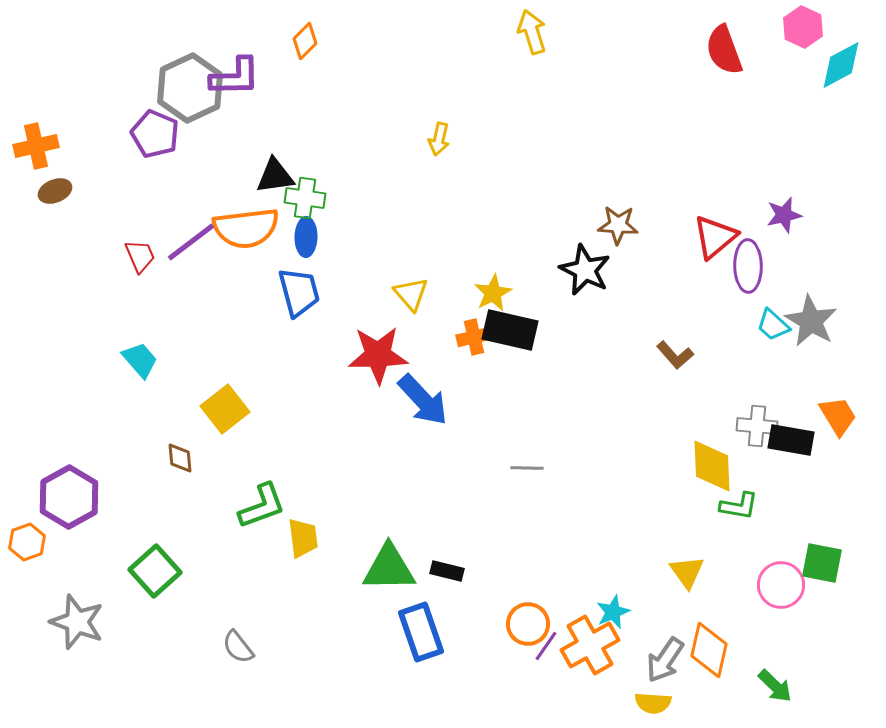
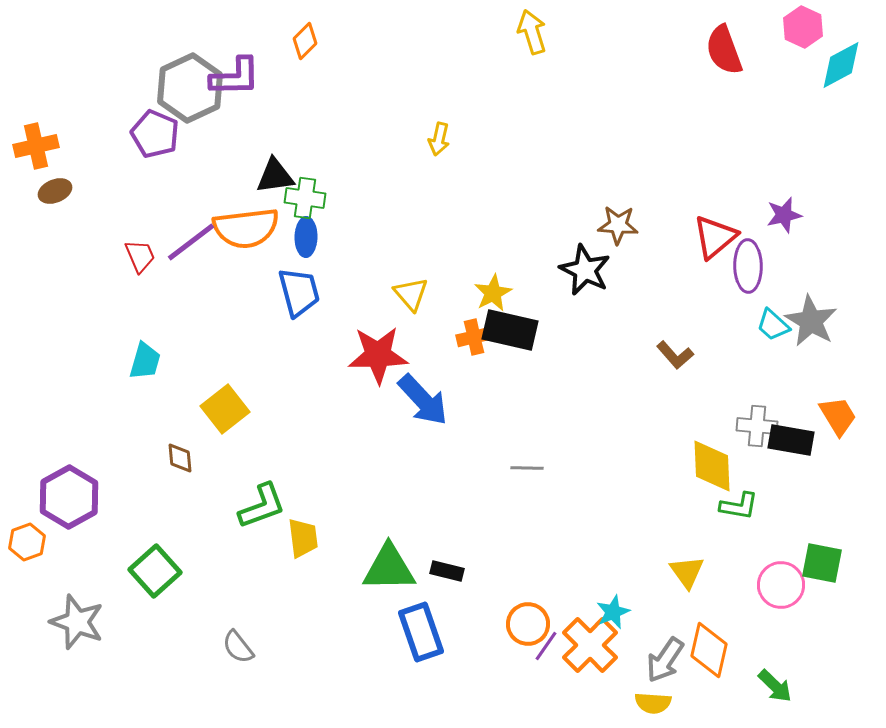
cyan trapezoid at (140, 360): moved 5 px right, 1 px down; rotated 57 degrees clockwise
orange cross at (590, 645): rotated 16 degrees counterclockwise
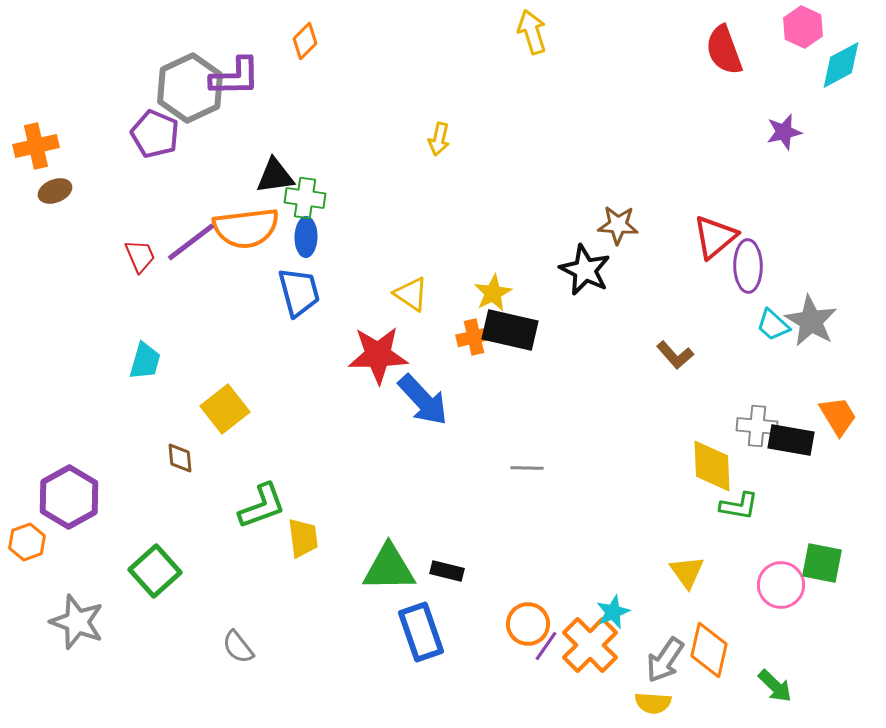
purple star at (784, 215): moved 83 px up
yellow triangle at (411, 294): rotated 15 degrees counterclockwise
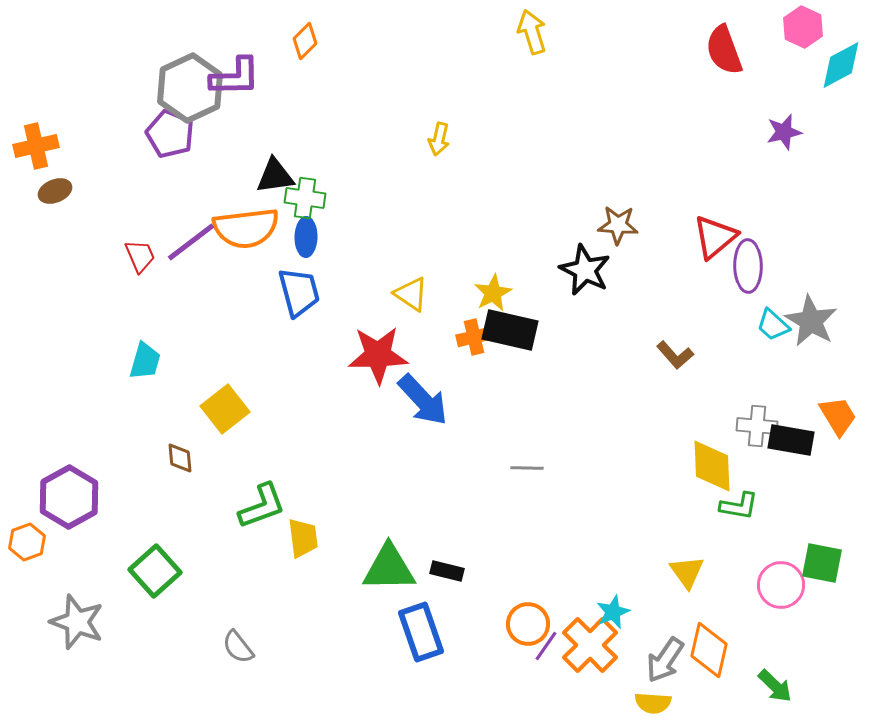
purple pentagon at (155, 134): moved 15 px right
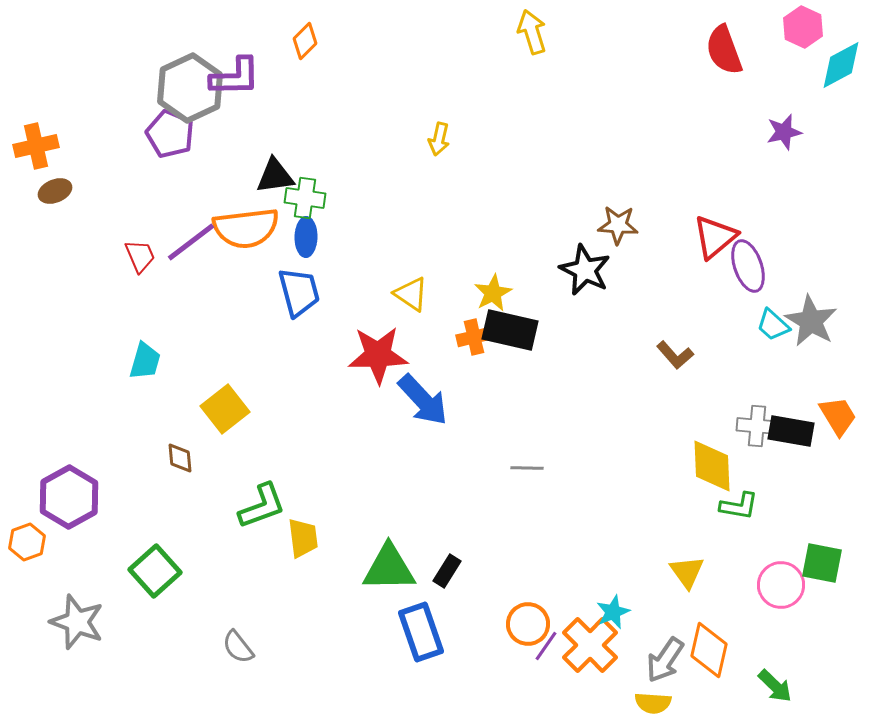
purple ellipse at (748, 266): rotated 18 degrees counterclockwise
black rectangle at (791, 440): moved 9 px up
black rectangle at (447, 571): rotated 72 degrees counterclockwise
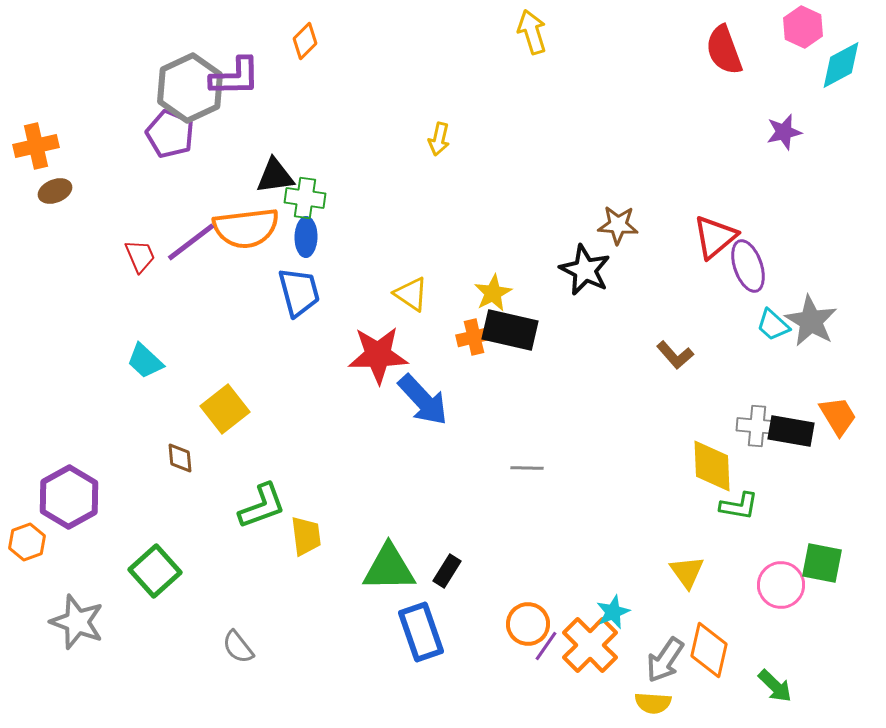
cyan trapezoid at (145, 361): rotated 117 degrees clockwise
yellow trapezoid at (303, 538): moved 3 px right, 2 px up
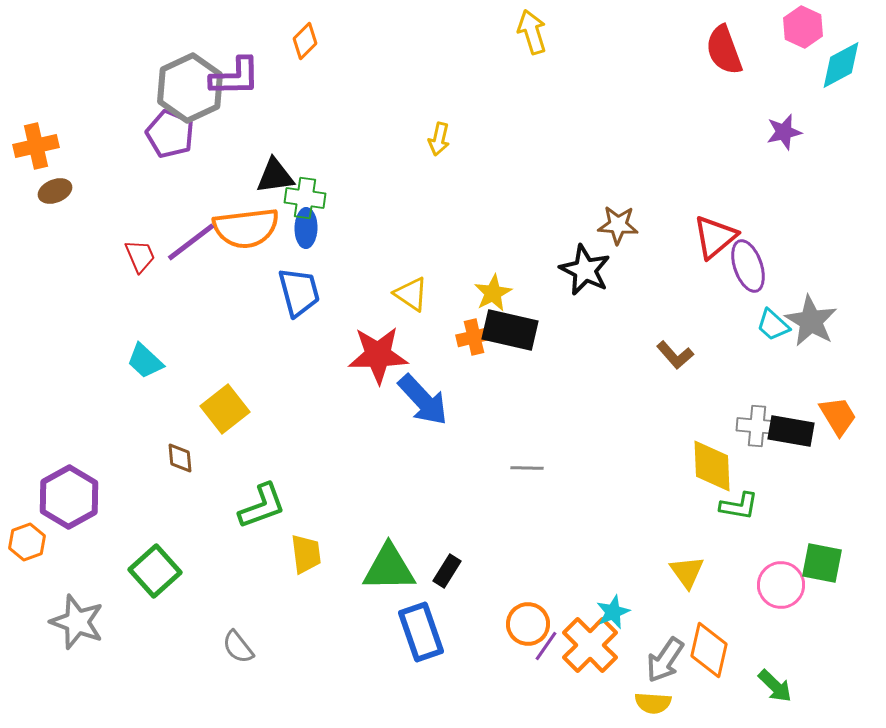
blue ellipse at (306, 237): moved 9 px up
yellow trapezoid at (306, 536): moved 18 px down
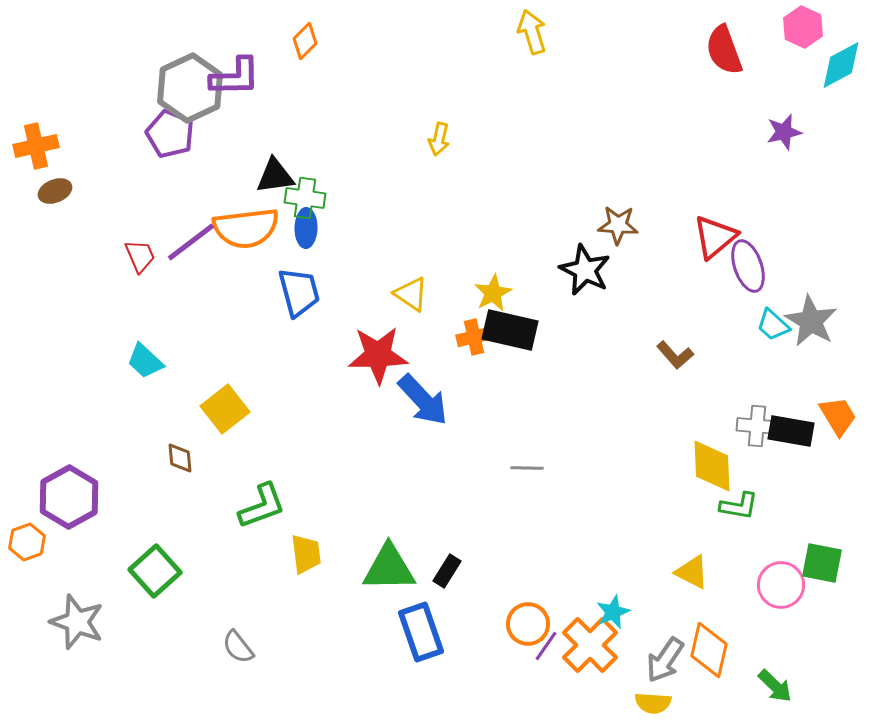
yellow triangle at (687, 572): moved 5 px right; rotated 27 degrees counterclockwise
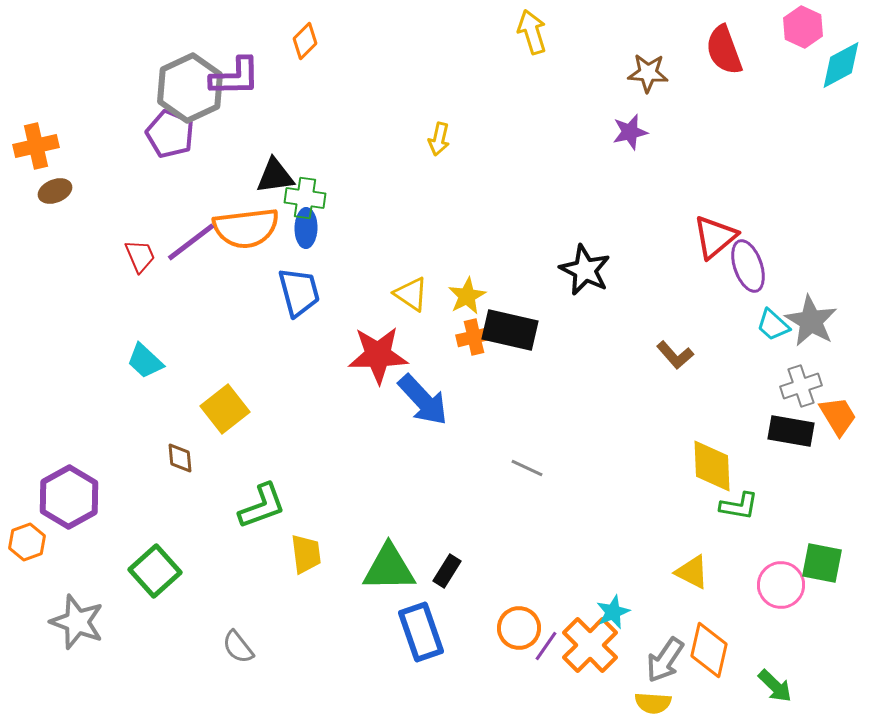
purple star at (784, 132): moved 154 px left
brown star at (618, 225): moved 30 px right, 152 px up
yellow star at (493, 293): moved 26 px left, 3 px down
gray cross at (757, 426): moved 44 px right, 40 px up; rotated 24 degrees counterclockwise
gray line at (527, 468): rotated 24 degrees clockwise
orange circle at (528, 624): moved 9 px left, 4 px down
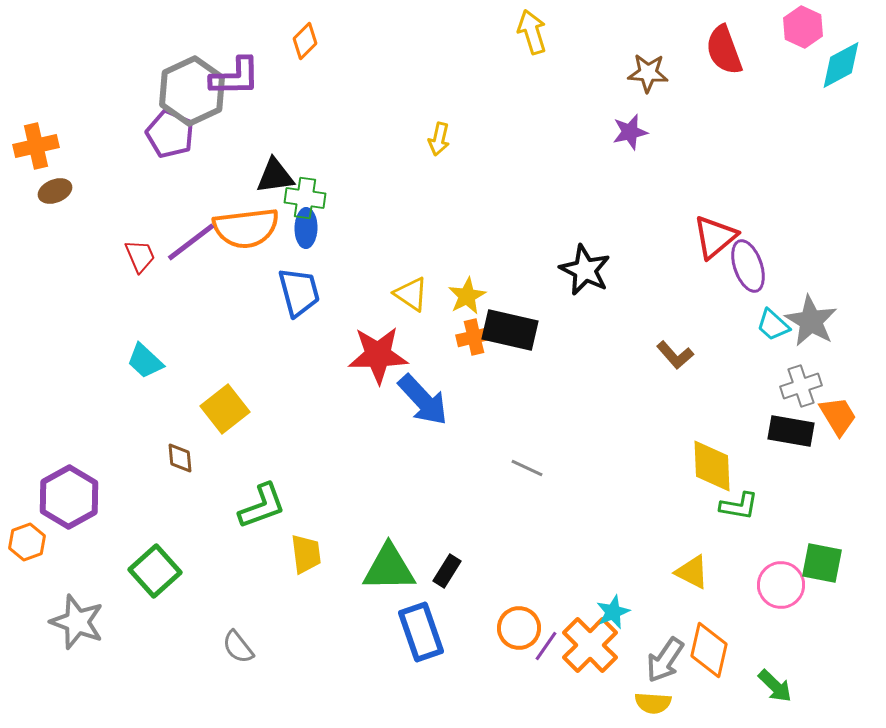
gray hexagon at (190, 88): moved 2 px right, 3 px down
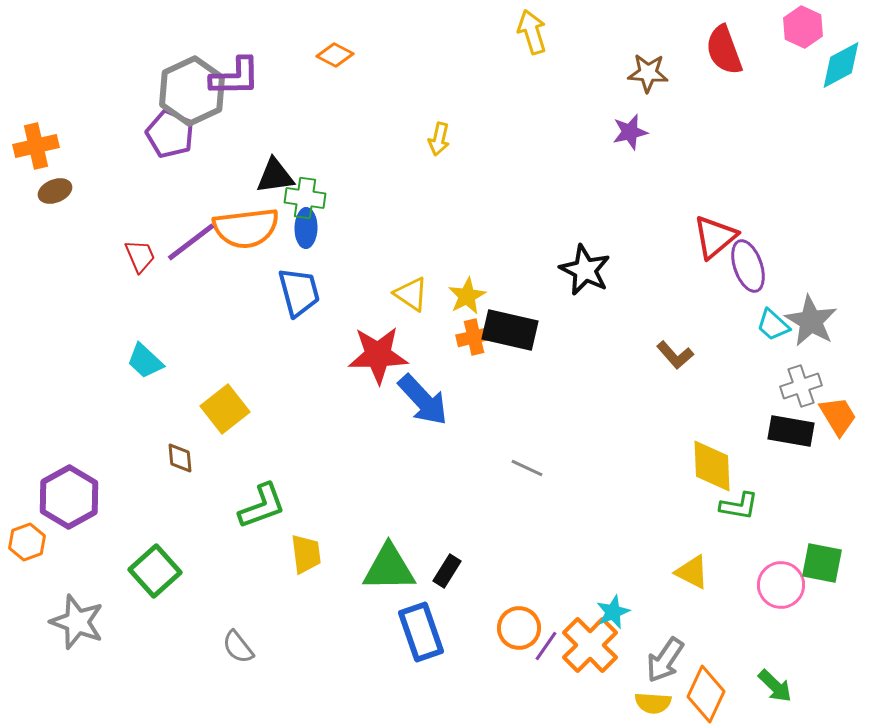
orange diamond at (305, 41): moved 30 px right, 14 px down; rotated 72 degrees clockwise
orange diamond at (709, 650): moved 3 px left, 44 px down; rotated 12 degrees clockwise
